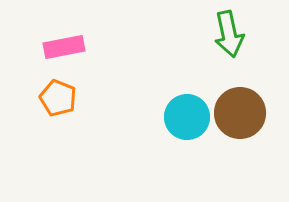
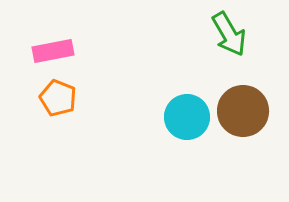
green arrow: rotated 18 degrees counterclockwise
pink rectangle: moved 11 px left, 4 px down
brown circle: moved 3 px right, 2 px up
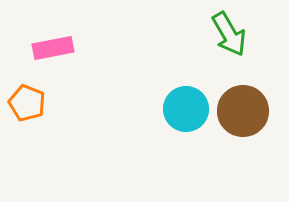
pink rectangle: moved 3 px up
orange pentagon: moved 31 px left, 5 px down
cyan circle: moved 1 px left, 8 px up
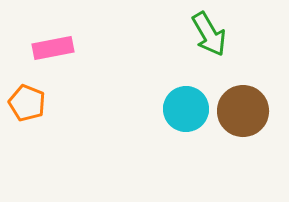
green arrow: moved 20 px left
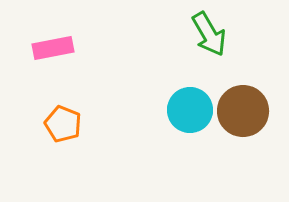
orange pentagon: moved 36 px right, 21 px down
cyan circle: moved 4 px right, 1 px down
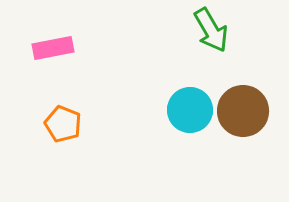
green arrow: moved 2 px right, 4 px up
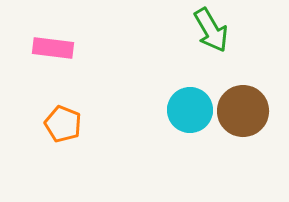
pink rectangle: rotated 18 degrees clockwise
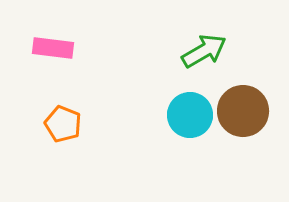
green arrow: moved 7 px left, 21 px down; rotated 90 degrees counterclockwise
cyan circle: moved 5 px down
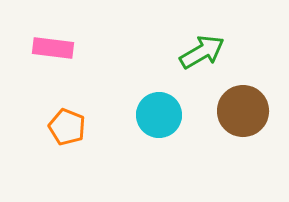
green arrow: moved 2 px left, 1 px down
cyan circle: moved 31 px left
orange pentagon: moved 4 px right, 3 px down
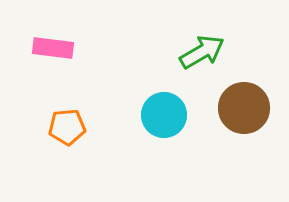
brown circle: moved 1 px right, 3 px up
cyan circle: moved 5 px right
orange pentagon: rotated 27 degrees counterclockwise
